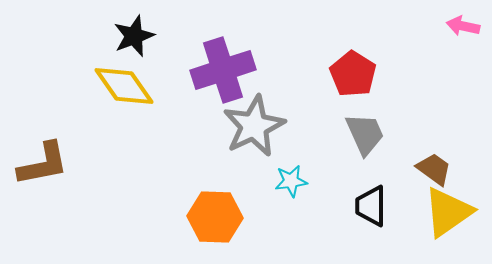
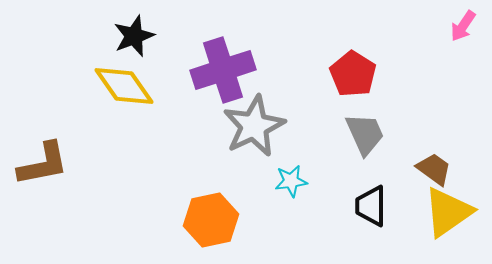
pink arrow: rotated 68 degrees counterclockwise
orange hexagon: moved 4 px left, 3 px down; rotated 14 degrees counterclockwise
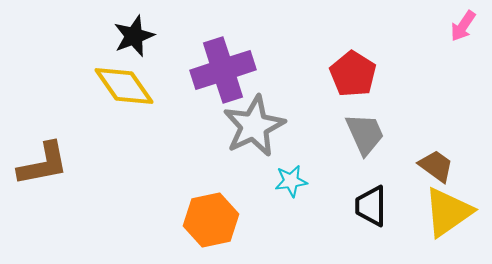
brown trapezoid: moved 2 px right, 3 px up
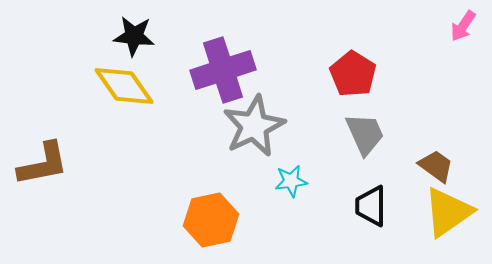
black star: rotated 27 degrees clockwise
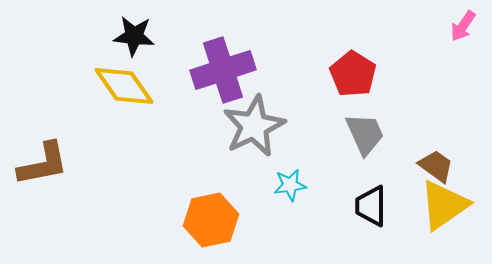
cyan star: moved 1 px left, 4 px down
yellow triangle: moved 4 px left, 7 px up
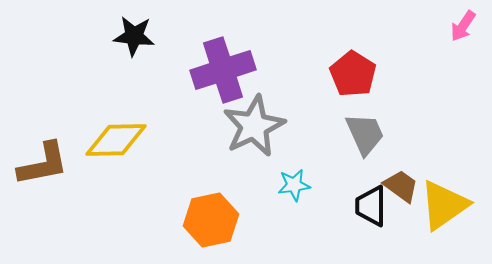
yellow diamond: moved 8 px left, 54 px down; rotated 56 degrees counterclockwise
brown trapezoid: moved 35 px left, 20 px down
cyan star: moved 4 px right
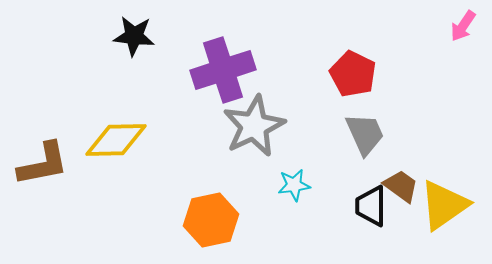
red pentagon: rotated 6 degrees counterclockwise
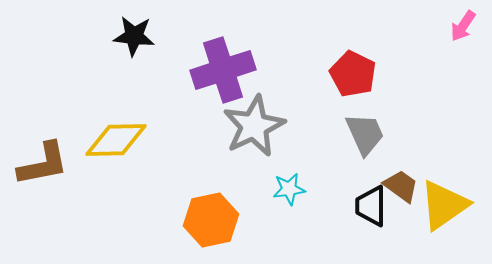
cyan star: moved 5 px left, 4 px down
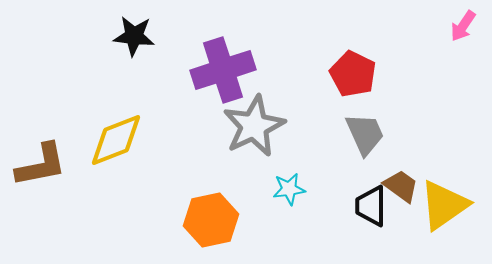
yellow diamond: rotated 20 degrees counterclockwise
brown L-shape: moved 2 px left, 1 px down
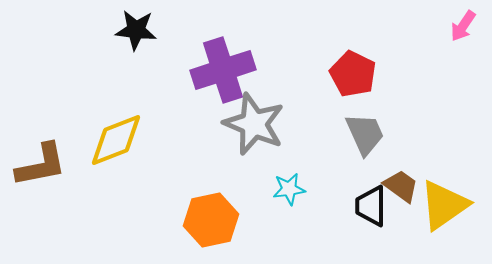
black star: moved 2 px right, 6 px up
gray star: moved 2 px up; rotated 24 degrees counterclockwise
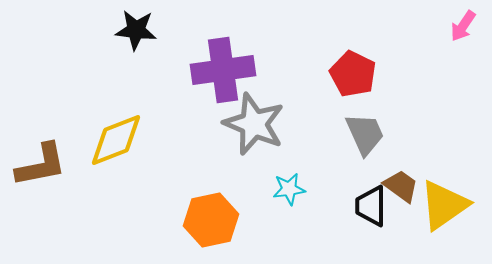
purple cross: rotated 10 degrees clockwise
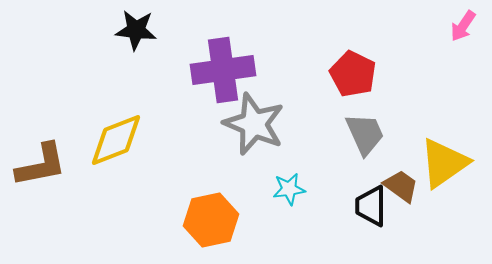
yellow triangle: moved 42 px up
